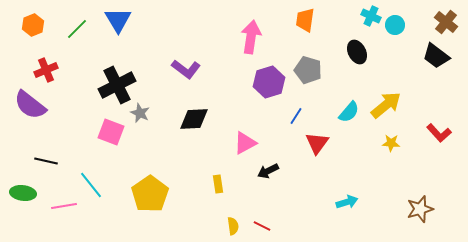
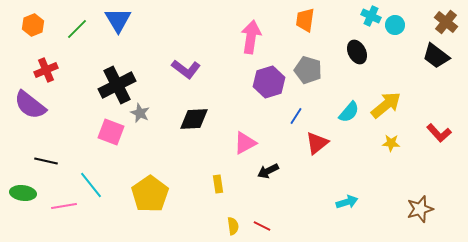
red triangle: rotated 15 degrees clockwise
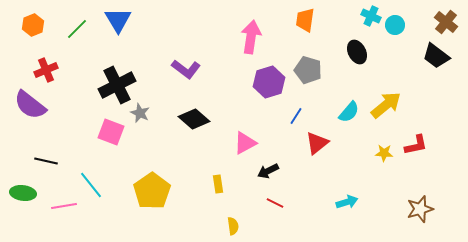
black diamond: rotated 44 degrees clockwise
red L-shape: moved 23 px left, 12 px down; rotated 60 degrees counterclockwise
yellow star: moved 7 px left, 10 px down
yellow pentagon: moved 2 px right, 3 px up
red line: moved 13 px right, 23 px up
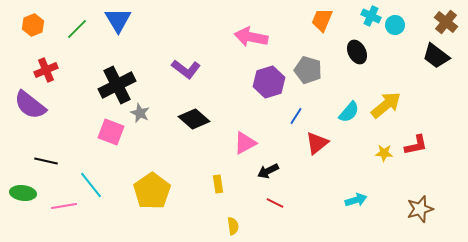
orange trapezoid: moved 17 px right; rotated 15 degrees clockwise
pink arrow: rotated 88 degrees counterclockwise
cyan arrow: moved 9 px right, 2 px up
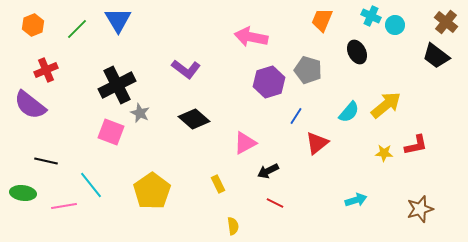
yellow rectangle: rotated 18 degrees counterclockwise
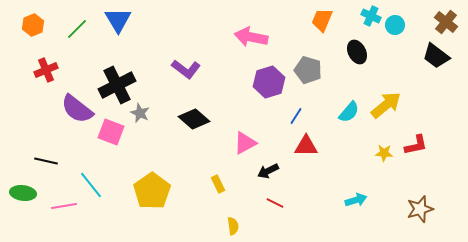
purple semicircle: moved 47 px right, 4 px down
red triangle: moved 11 px left, 3 px down; rotated 40 degrees clockwise
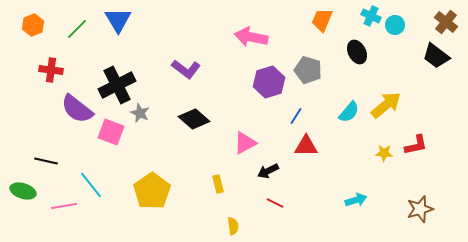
red cross: moved 5 px right; rotated 30 degrees clockwise
yellow rectangle: rotated 12 degrees clockwise
green ellipse: moved 2 px up; rotated 10 degrees clockwise
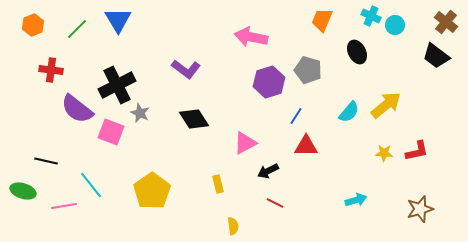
black diamond: rotated 16 degrees clockwise
red L-shape: moved 1 px right, 6 px down
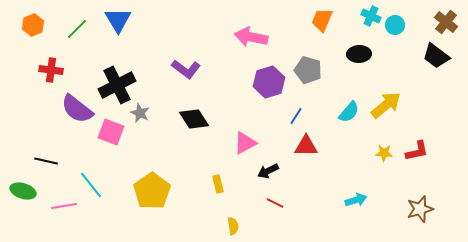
black ellipse: moved 2 px right, 2 px down; rotated 65 degrees counterclockwise
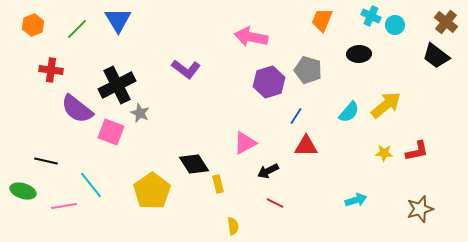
black diamond: moved 45 px down
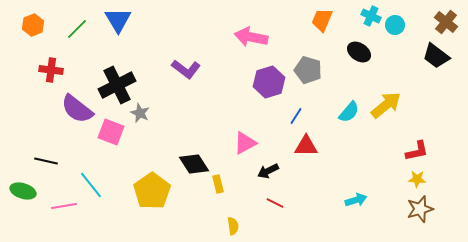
black ellipse: moved 2 px up; rotated 35 degrees clockwise
yellow star: moved 33 px right, 26 px down
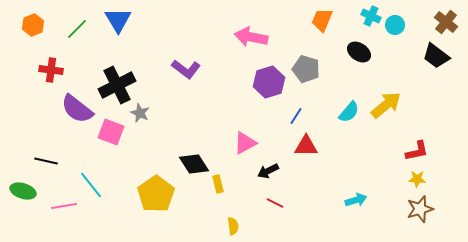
gray pentagon: moved 2 px left, 1 px up
yellow pentagon: moved 4 px right, 3 px down
